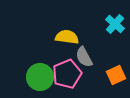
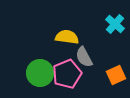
green circle: moved 4 px up
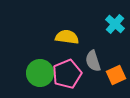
gray semicircle: moved 9 px right, 4 px down; rotated 10 degrees clockwise
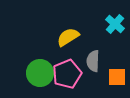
yellow semicircle: moved 1 px right; rotated 40 degrees counterclockwise
gray semicircle: rotated 20 degrees clockwise
orange square: moved 1 px right, 2 px down; rotated 24 degrees clockwise
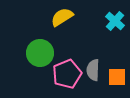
cyan cross: moved 3 px up
yellow semicircle: moved 6 px left, 20 px up
gray semicircle: moved 9 px down
green circle: moved 20 px up
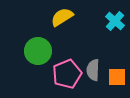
green circle: moved 2 px left, 2 px up
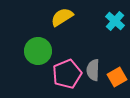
orange square: rotated 30 degrees counterclockwise
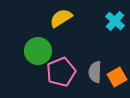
yellow semicircle: moved 1 px left, 1 px down
gray semicircle: moved 2 px right, 2 px down
pink pentagon: moved 6 px left, 2 px up
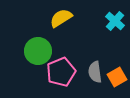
gray semicircle: rotated 10 degrees counterclockwise
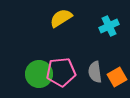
cyan cross: moved 6 px left, 5 px down; rotated 24 degrees clockwise
green circle: moved 1 px right, 23 px down
pink pentagon: rotated 16 degrees clockwise
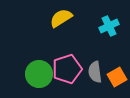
pink pentagon: moved 6 px right, 3 px up; rotated 12 degrees counterclockwise
